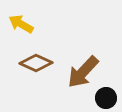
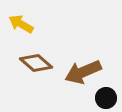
brown diamond: rotated 16 degrees clockwise
brown arrow: rotated 24 degrees clockwise
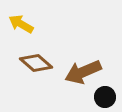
black circle: moved 1 px left, 1 px up
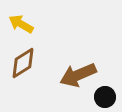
brown diamond: moved 13 px left; rotated 72 degrees counterclockwise
brown arrow: moved 5 px left, 3 px down
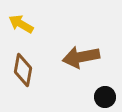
brown diamond: moved 7 px down; rotated 48 degrees counterclockwise
brown arrow: moved 3 px right, 18 px up; rotated 12 degrees clockwise
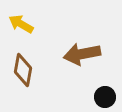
brown arrow: moved 1 px right, 3 px up
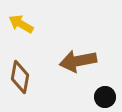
brown arrow: moved 4 px left, 7 px down
brown diamond: moved 3 px left, 7 px down
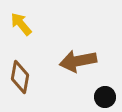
yellow arrow: rotated 20 degrees clockwise
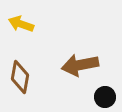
yellow arrow: rotated 30 degrees counterclockwise
brown arrow: moved 2 px right, 4 px down
